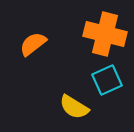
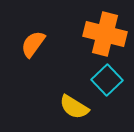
orange semicircle: rotated 16 degrees counterclockwise
cyan square: rotated 20 degrees counterclockwise
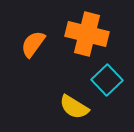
orange cross: moved 18 px left
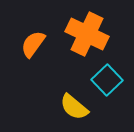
orange cross: rotated 12 degrees clockwise
yellow semicircle: rotated 8 degrees clockwise
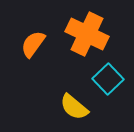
cyan square: moved 1 px right, 1 px up
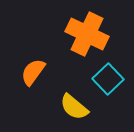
orange semicircle: moved 28 px down
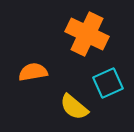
orange semicircle: rotated 44 degrees clockwise
cyan square: moved 4 px down; rotated 20 degrees clockwise
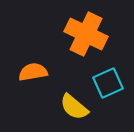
orange cross: moved 1 px left
